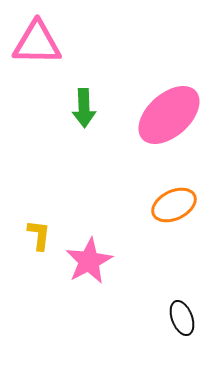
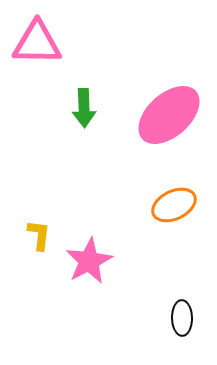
black ellipse: rotated 20 degrees clockwise
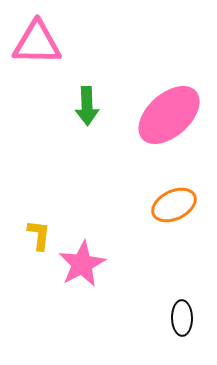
green arrow: moved 3 px right, 2 px up
pink star: moved 7 px left, 3 px down
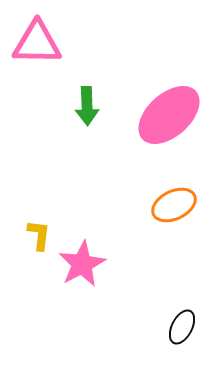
black ellipse: moved 9 px down; rotated 28 degrees clockwise
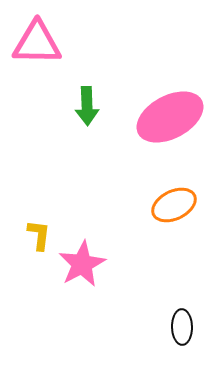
pink ellipse: moved 1 px right, 2 px down; rotated 14 degrees clockwise
black ellipse: rotated 28 degrees counterclockwise
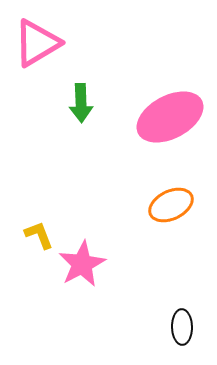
pink triangle: rotated 32 degrees counterclockwise
green arrow: moved 6 px left, 3 px up
orange ellipse: moved 3 px left
yellow L-shape: rotated 28 degrees counterclockwise
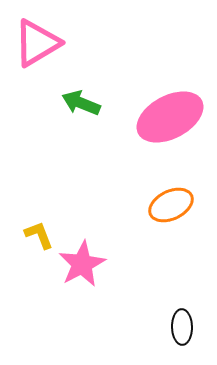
green arrow: rotated 114 degrees clockwise
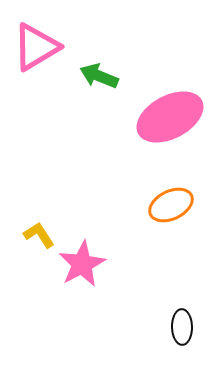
pink triangle: moved 1 px left, 4 px down
green arrow: moved 18 px right, 27 px up
yellow L-shape: rotated 12 degrees counterclockwise
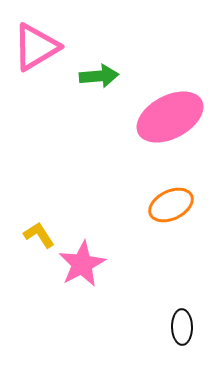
green arrow: rotated 153 degrees clockwise
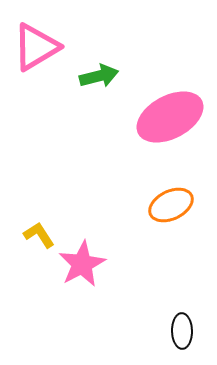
green arrow: rotated 9 degrees counterclockwise
black ellipse: moved 4 px down
